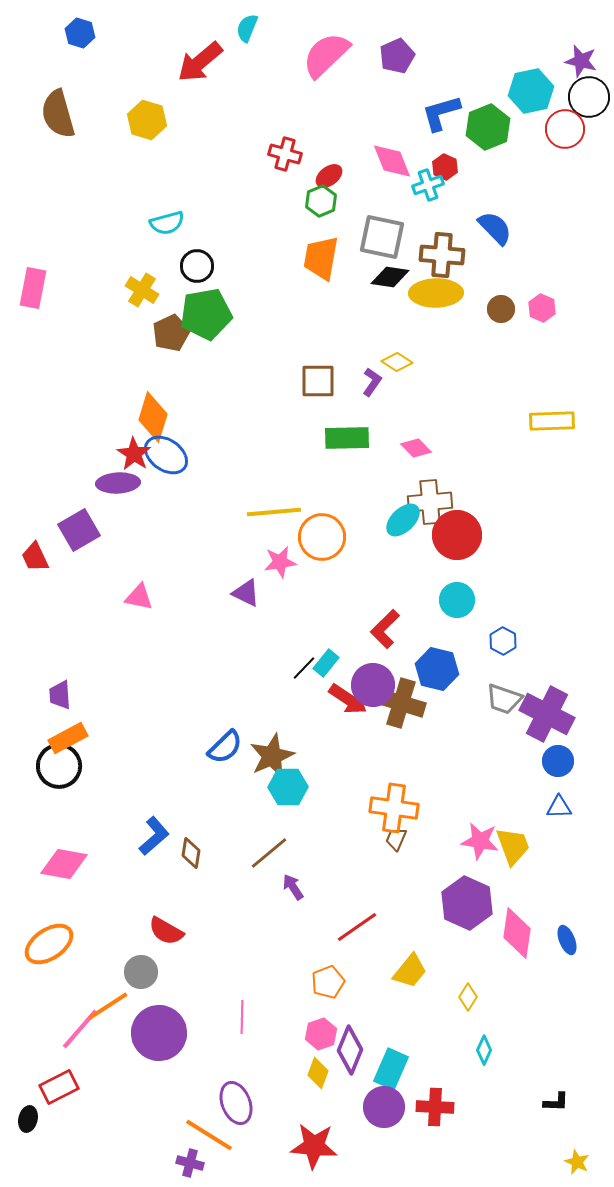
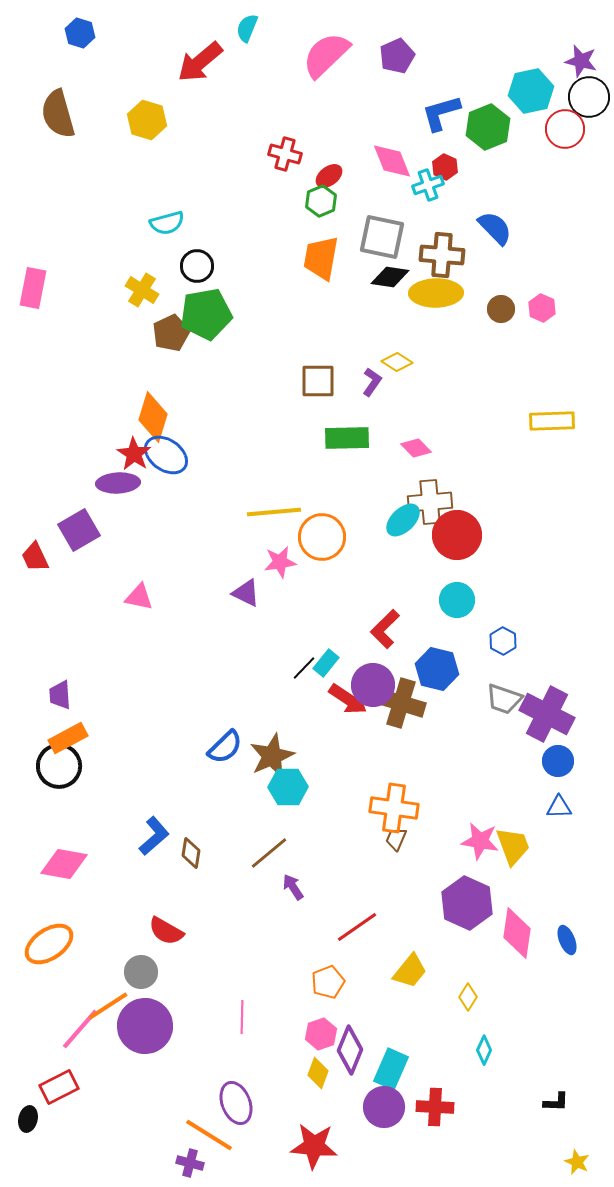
purple circle at (159, 1033): moved 14 px left, 7 px up
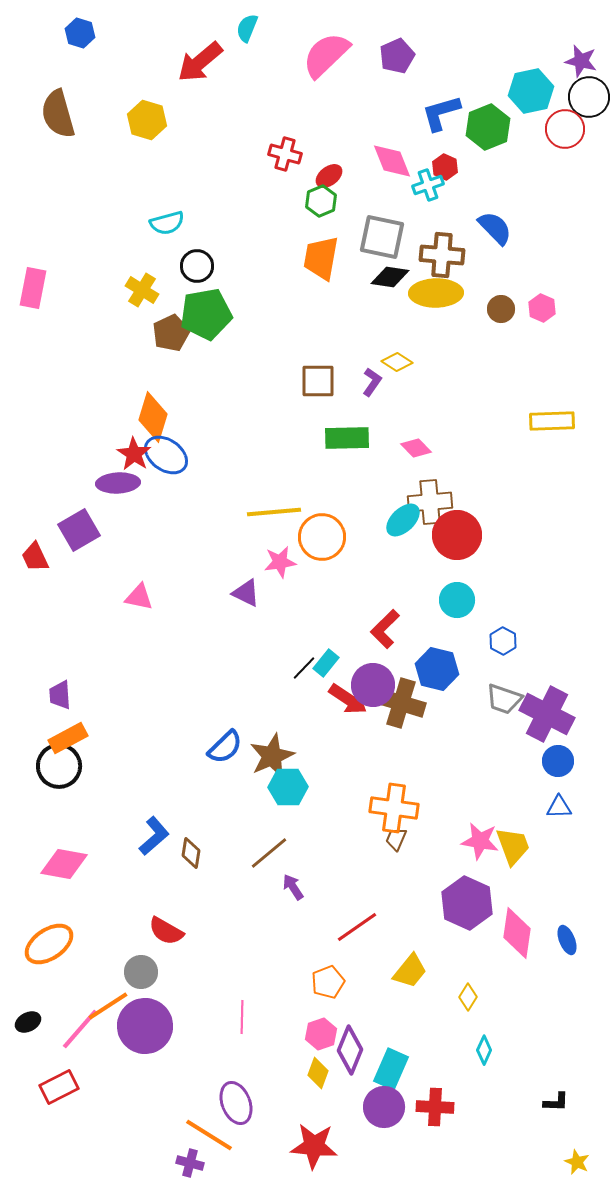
black ellipse at (28, 1119): moved 97 px up; rotated 50 degrees clockwise
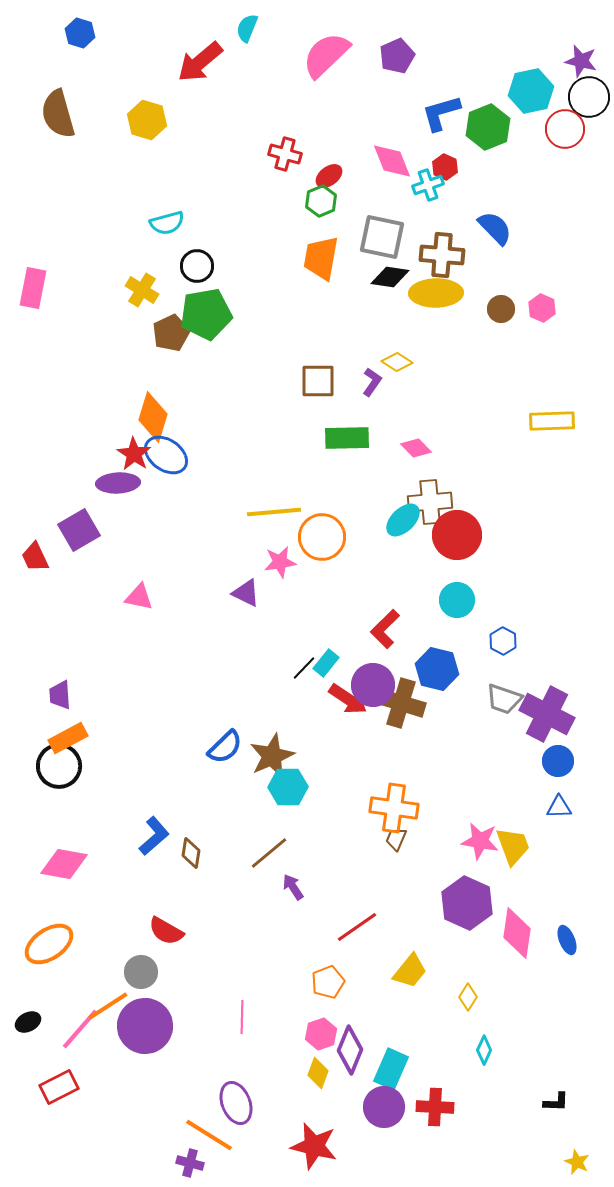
red star at (314, 1146): rotated 9 degrees clockwise
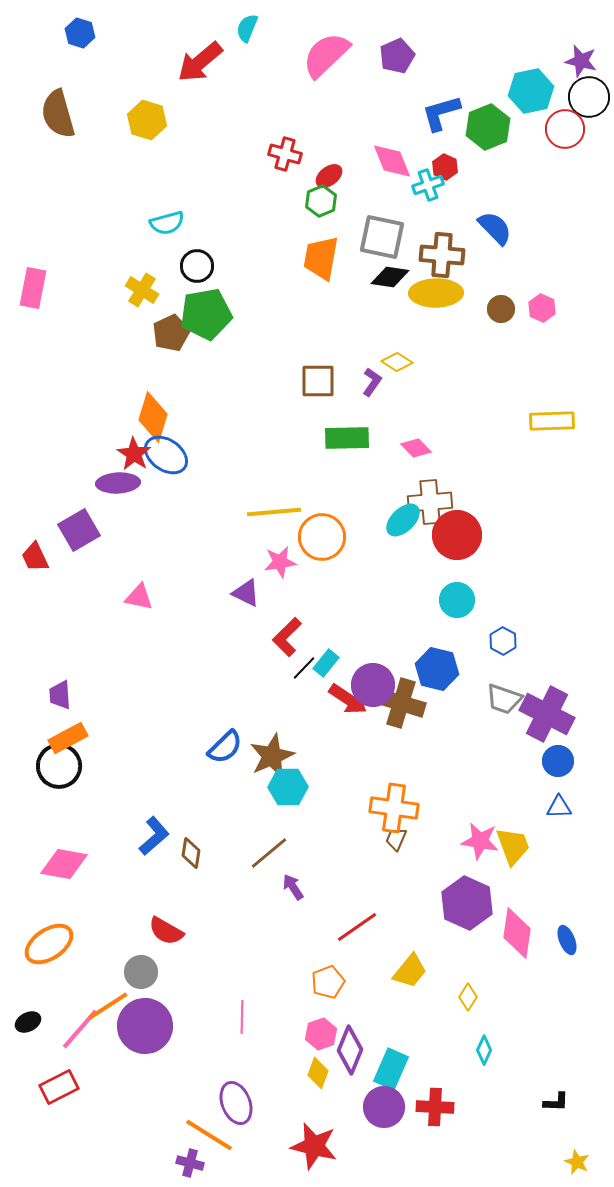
red L-shape at (385, 629): moved 98 px left, 8 px down
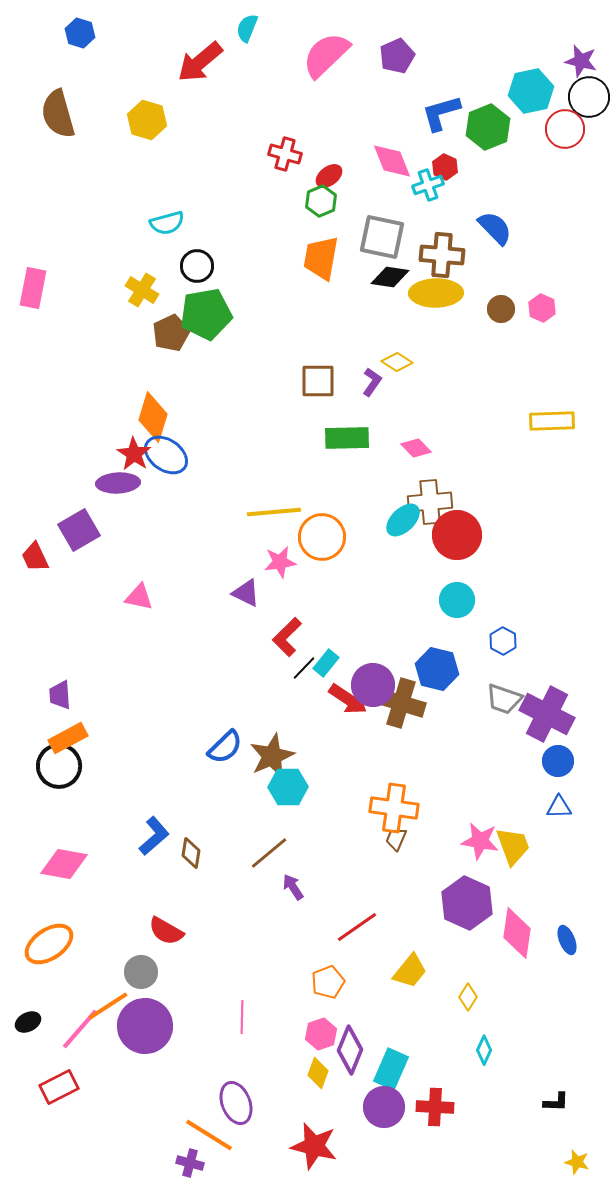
yellow star at (577, 1162): rotated 10 degrees counterclockwise
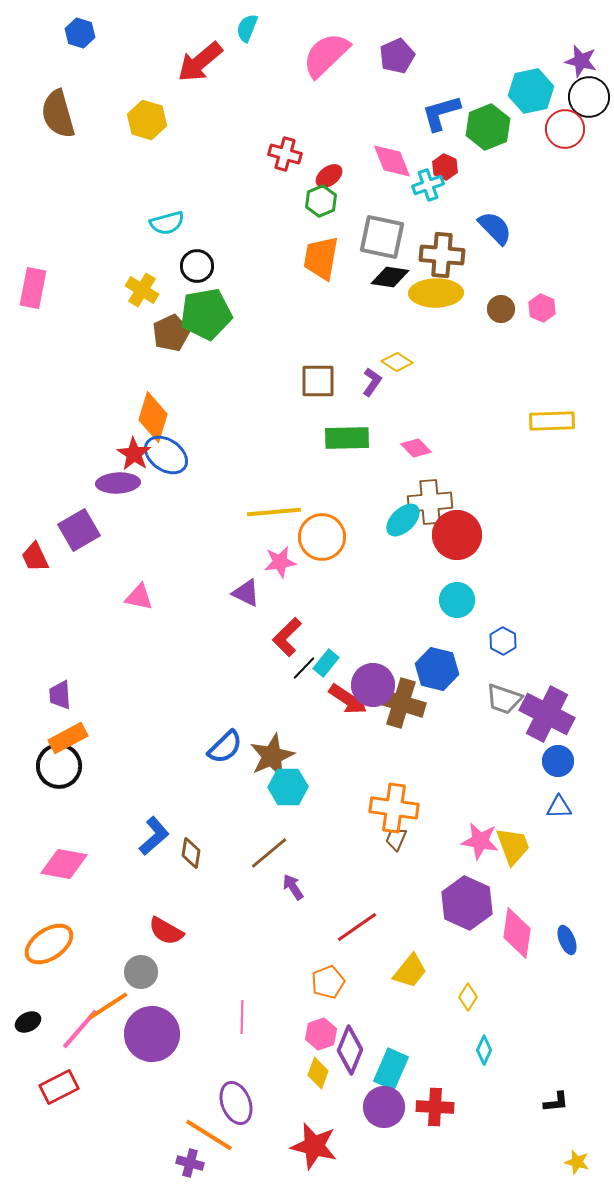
purple circle at (145, 1026): moved 7 px right, 8 px down
black L-shape at (556, 1102): rotated 8 degrees counterclockwise
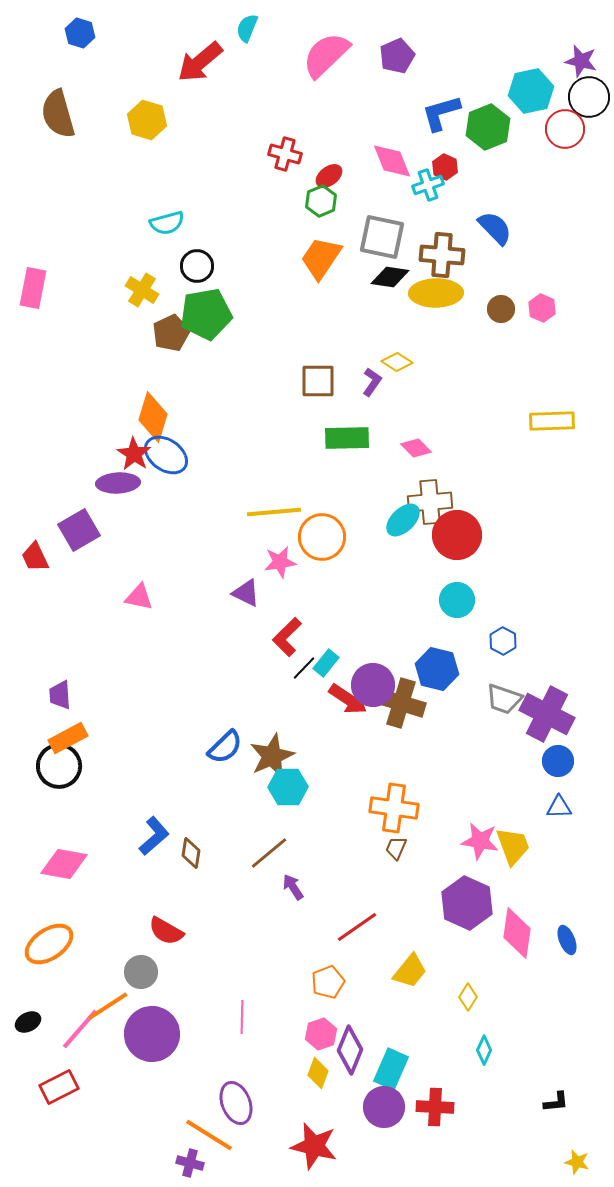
orange trapezoid at (321, 258): rotated 24 degrees clockwise
brown trapezoid at (396, 839): moved 9 px down
